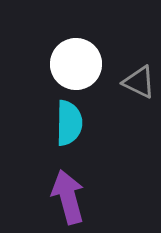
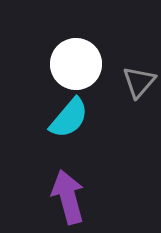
gray triangle: rotated 45 degrees clockwise
cyan semicircle: moved 5 px up; rotated 39 degrees clockwise
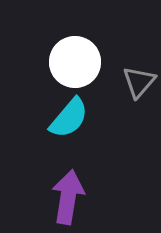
white circle: moved 1 px left, 2 px up
purple arrow: rotated 24 degrees clockwise
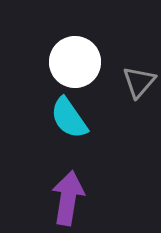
cyan semicircle: rotated 105 degrees clockwise
purple arrow: moved 1 px down
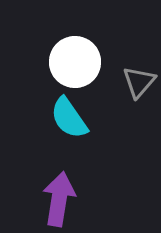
purple arrow: moved 9 px left, 1 px down
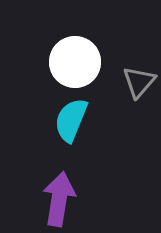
cyan semicircle: moved 2 px right, 2 px down; rotated 57 degrees clockwise
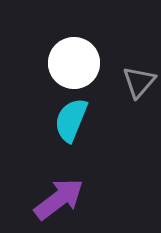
white circle: moved 1 px left, 1 px down
purple arrow: rotated 44 degrees clockwise
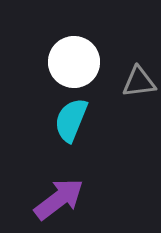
white circle: moved 1 px up
gray triangle: rotated 42 degrees clockwise
